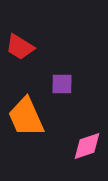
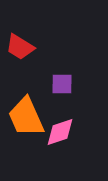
pink diamond: moved 27 px left, 14 px up
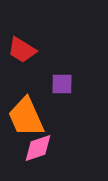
red trapezoid: moved 2 px right, 3 px down
pink diamond: moved 22 px left, 16 px down
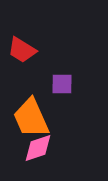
orange trapezoid: moved 5 px right, 1 px down
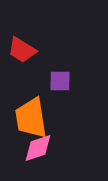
purple square: moved 2 px left, 3 px up
orange trapezoid: rotated 15 degrees clockwise
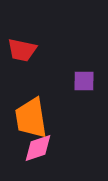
red trapezoid: rotated 20 degrees counterclockwise
purple square: moved 24 px right
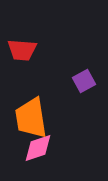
red trapezoid: rotated 8 degrees counterclockwise
purple square: rotated 30 degrees counterclockwise
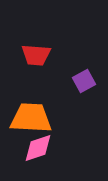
red trapezoid: moved 14 px right, 5 px down
orange trapezoid: rotated 102 degrees clockwise
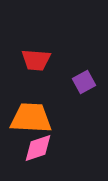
red trapezoid: moved 5 px down
purple square: moved 1 px down
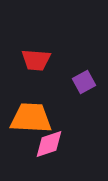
pink diamond: moved 11 px right, 4 px up
